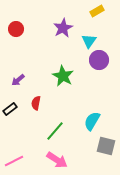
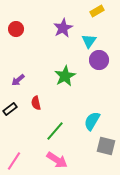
green star: moved 2 px right; rotated 15 degrees clockwise
red semicircle: rotated 24 degrees counterclockwise
pink line: rotated 30 degrees counterclockwise
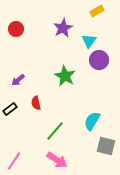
green star: rotated 15 degrees counterclockwise
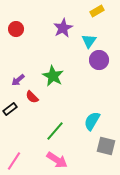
green star: moved 12 px left
red semicircle: moved 4 px left, 6 px up; rotated 32 degrees counterclockwise
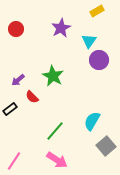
purple star: moved 2 px left
gray square: rotated 36 degrees clockwise
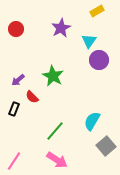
black rectangle: moved 4 px right; rotated 32 degrees counterclockwise
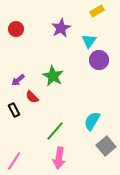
black rectangle: moved 1 px down; rotated 48 degrees counterclockwise
pink arrow: moved 2 px right, 2 px up; rotated 65 degrees clockwise
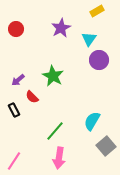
cyan triangle: moved 2 px up
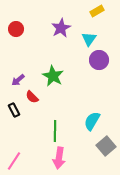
green line: rotated 40 degrees counterclockwise
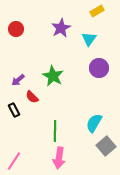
purple circle: moved 8 px down
cyan semicircle: moved 2 px right, 2 px down
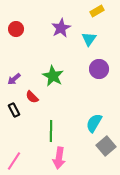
purple circle: moved 1 px down
purple arrow: moved 4 px left, 1 px up
green line: moved 4 px left
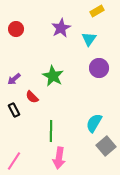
purple circle: moved 1 px up
